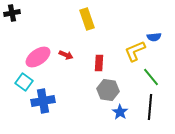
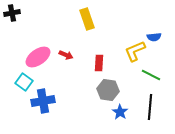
green line: moved 2 px up; rotated 24 degrees counterclockwise
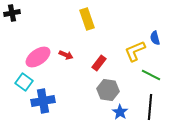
blue semicircle: moved 1 px right, 1 px down; rotated 80 degrees clockwise
red rectangle: rotated 35 degrees clockwise
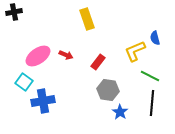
black cross: moved 2 px right, 1 px up
pink ellipse: moved 1 px up
red rectangle: moved 1 px left, 1 px up
green line: moved 1 px left, 1 px down
black line: moved 2 px right, 4 px up
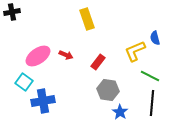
black cross: moved 2 px left
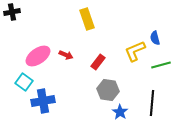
green line: moved 11 px right, 11 px up; rotated 42 degrees counterclockwise
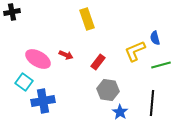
pink ellipse: moved 3 px down; rotated 65 degrees clockwise
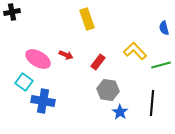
blue semicircle: moved 9 px right, 10 px up
yellow L-shape: rotated 70 degrees clockwise
blue cross: rotated 20 degrees clockwise
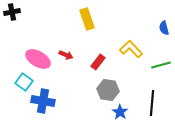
yellow L-shape: moved 4 px left, 2 px up
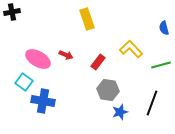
black line: rotated 15 degrees clockwise
blue star: rotated 21 degrees clockwise
